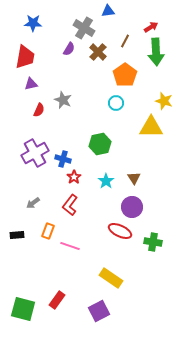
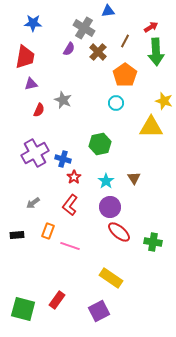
purple circle: moved 22 px left
red ellipse: moved 1 px left, 1 px down; rotated 15 degrees clockwise
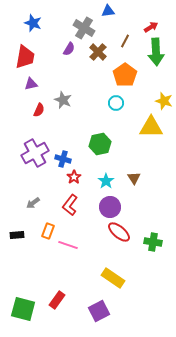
blue star: rotated 18 degrees clockwise
pink line: moved 2 px left, 1 px up
yellow rectangle: moved 2 px right
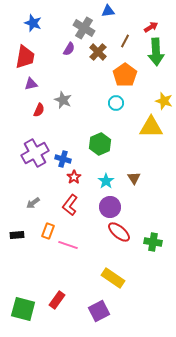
green hexagon: rotated 10 degrees counterclockwise
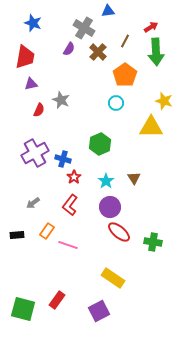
gray star: moved 2 px left
orange rectangle: moved 1 px left; rotated 14 degrees clockwise
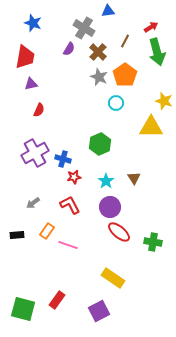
green arrow: moved 1 px right; rotated 12 degrees counterclockwise
gray star: moved 38 px right, 23 px up
red star: rotated 24 degrees clockwise
red L-shape: rotated 115 degrees clockwise
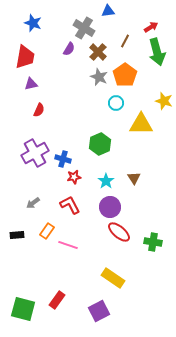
yellow triangle: moved 10 px left, 3 px up
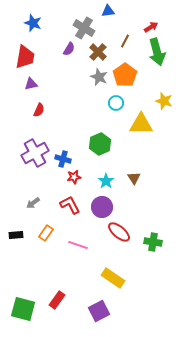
purple circle: moved 8 px left
orange rectangle: moved 1 px left, 2 px down
black rectangle: moved 1 px left
pink line: moved 10 px right
